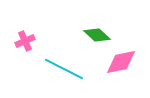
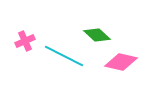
pink diamond: rotated 24 degrees clockwise
cyan line: moved 13 px up
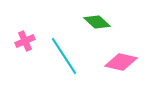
green diamond: moved 13 px up
cyan line: rotated 30 degrees clockwise
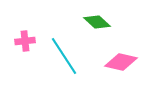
pink cross: rotated 18 degrees clockwise
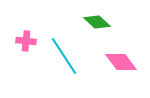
pink cross: moved 1 px right; rotated 12 degrees clockwise
pink diamond: rotated 40 degrees clockwise
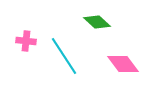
pink diamond: moved 2 px right, 2 px down
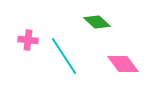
pink cross: moved 2 px right, 1 px up
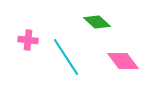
cyan line: moved 2 px right, 1 px down
pink diamond: moved 3 px up
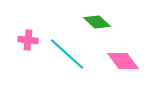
cyan line: moved 1 px right, 3 px up; rotated 15 degrees counterclockwise
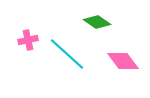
green diamond: rotated 8 degrees counterclockwise
pink cross: rotated 18 degrees counterclockwise
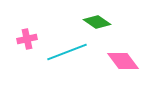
pink cross: moved 1 px left, 1 px up
cyan line: moved 2 px up; rotated 63 degrees counterclockwise
